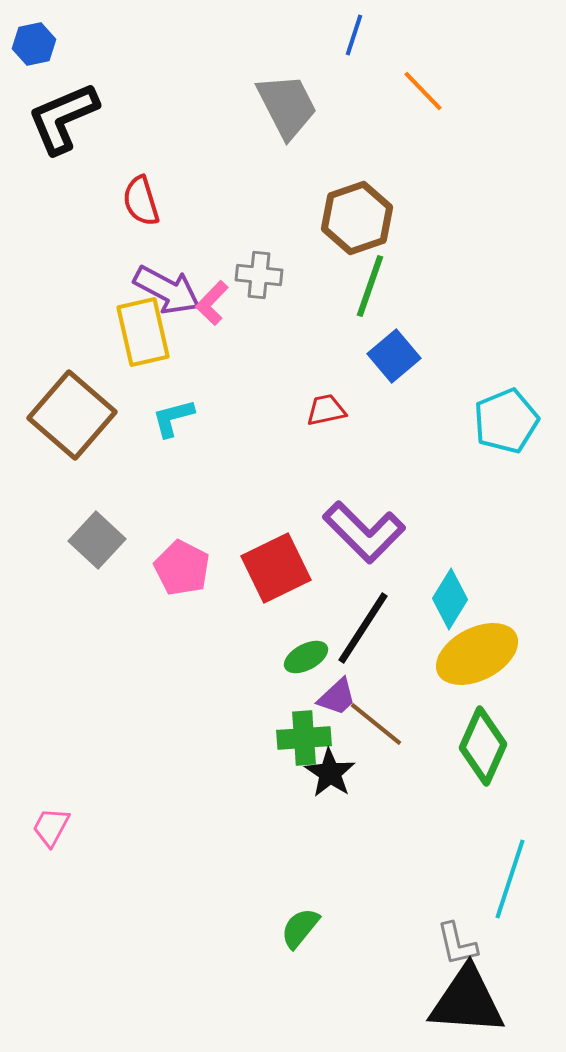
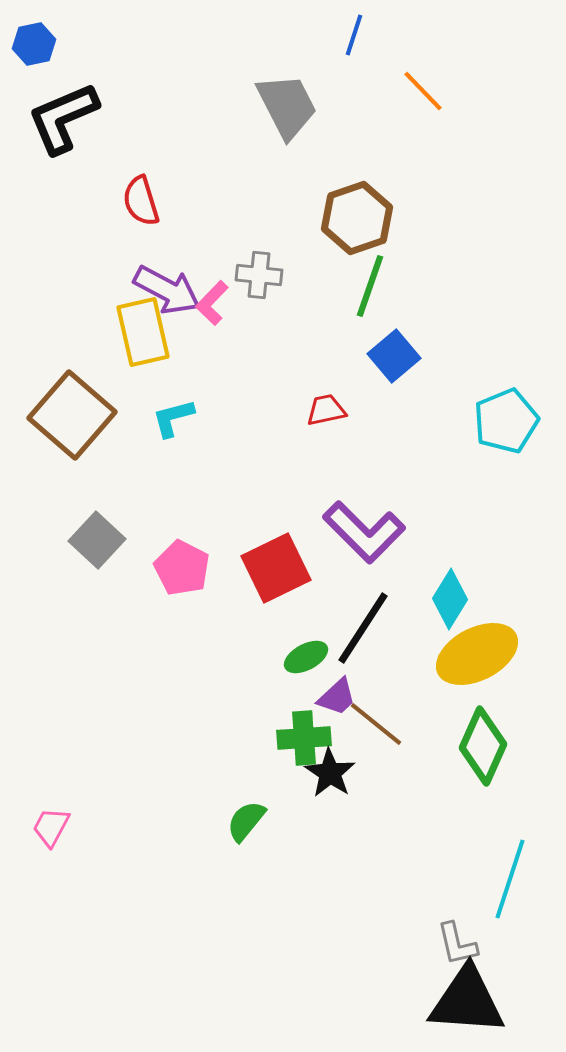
green semicircle: moved 54 px left, 107 px up
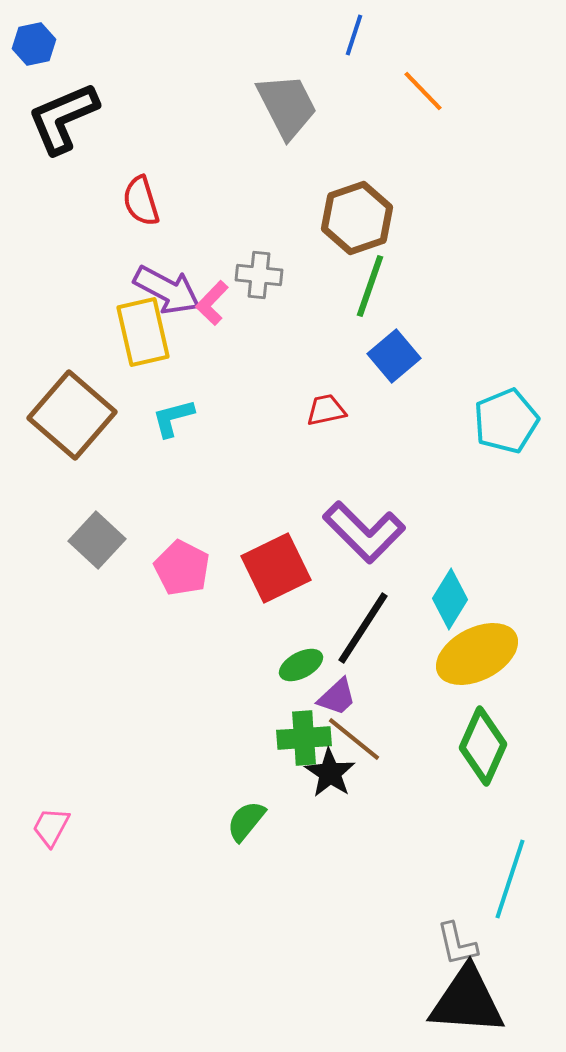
green ellipse: moved 5 px left, 8 px down
brown line: moved 22 px left, 15 px down
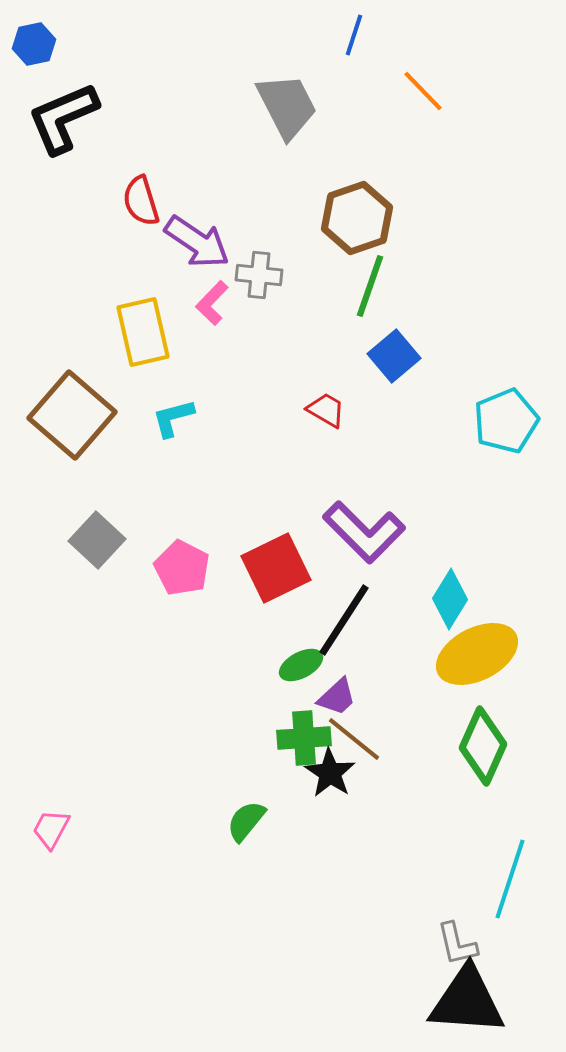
purple arrow: moved 30 px right, 48 px up; rotated 6 degrees clockwise
red trapezoid: rotated 42 degrees clockwise
black line: moved 19 px left, 8 px up
pink trapezoid: moved 2 px down
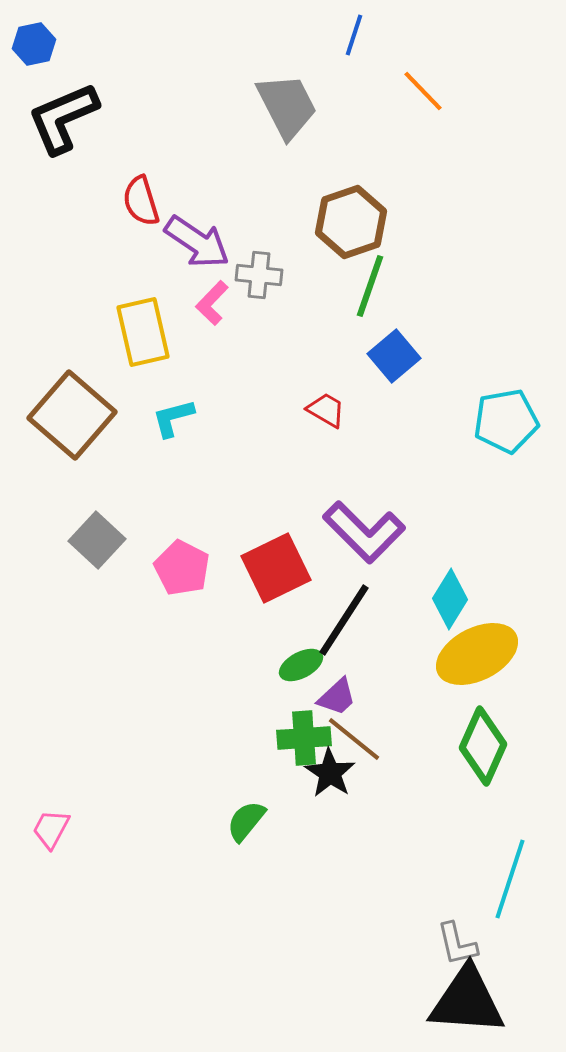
brown hexagon: moved 6 px left, 4 px down
cyan pentagon: rotated 12 degrees clockwise
